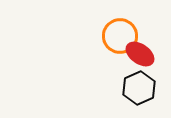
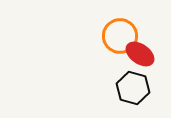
black hexagon: moved 6 px left; rotated 20 degrees counterclockwise
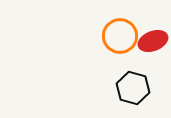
red ellipse: moved 13 px right, 13 px up; rotated 56 degrees counterclockwise
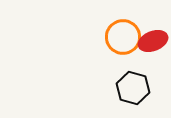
orange circle: moved 3 px right, 1 px down
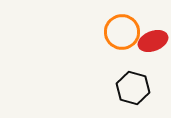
orange circle: moved 1 px left, 5 px up
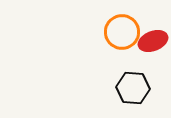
black hexagon: rotated 12 degrees counterclockwise
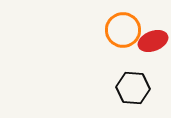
orange circle: moved 1 px right, 2 px up
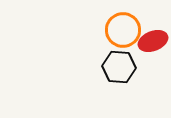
black hexagon: moved 14 px left, 21 px up
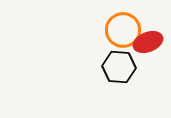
red ellipse: moved 5 px left, 1 px down
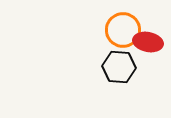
red ellipse: rotated 32 degrees clockwise
